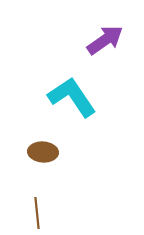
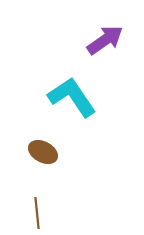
brown ellipse: rotated 24 degrees clockwise
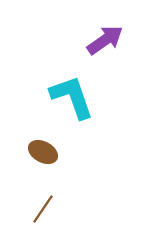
cyan L-shape: rotated 15 degrees clockwise
brown line: moved 6 px right, 4 px up; rotated 40 degrees clockwise
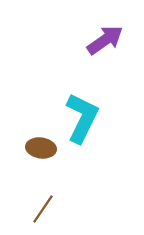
cyan L-shape: moved 10 px right, 21 px down; rotated 45 degrees clockwise
brown ellipse: moved 2 px left, 4 px up; rotated 20 degrees counterclockwise
